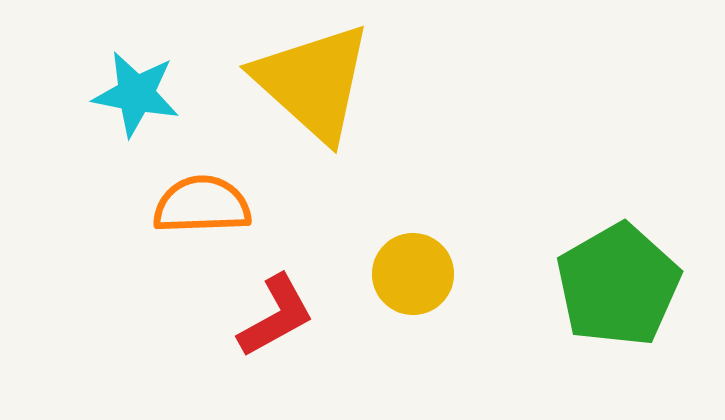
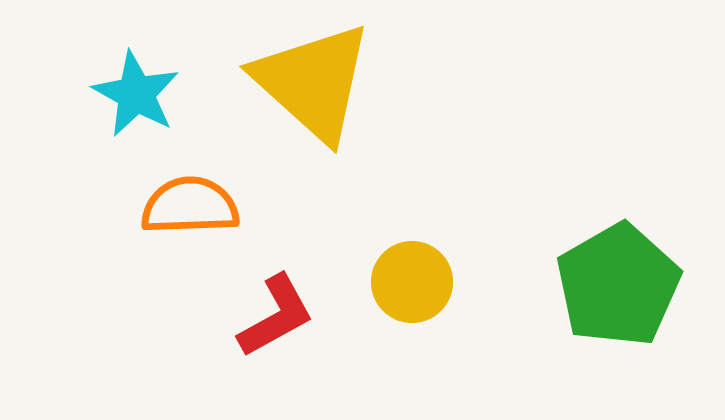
cyan star: rotated 18 degrees clockwise
orange semicircle: moved 12 px left, 1 px down
yellow circle: moved 1 px left, 8 px down
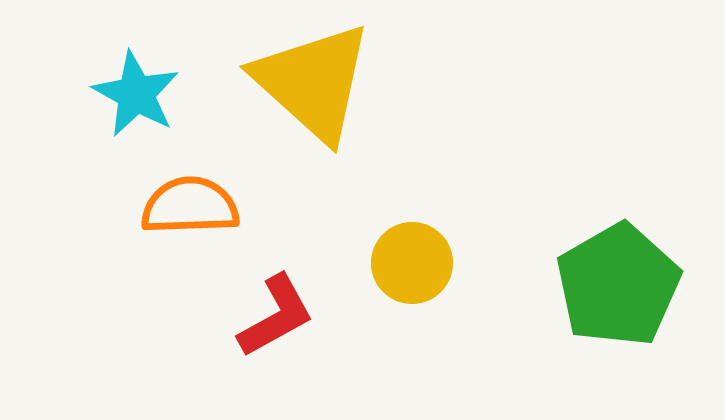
yellow circle: moved 19 px up
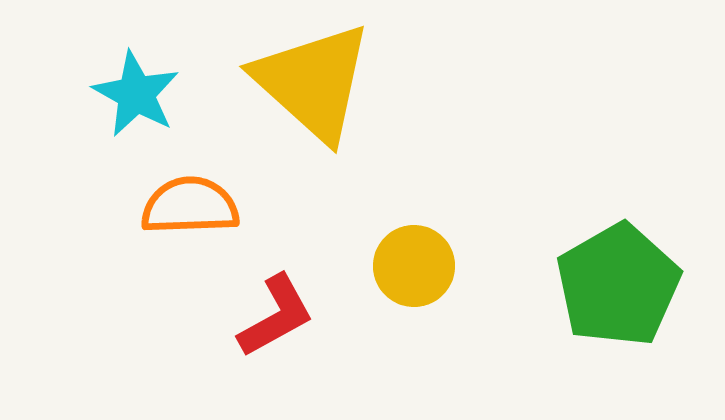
yellow circle: moved 2 px right, 3 px down
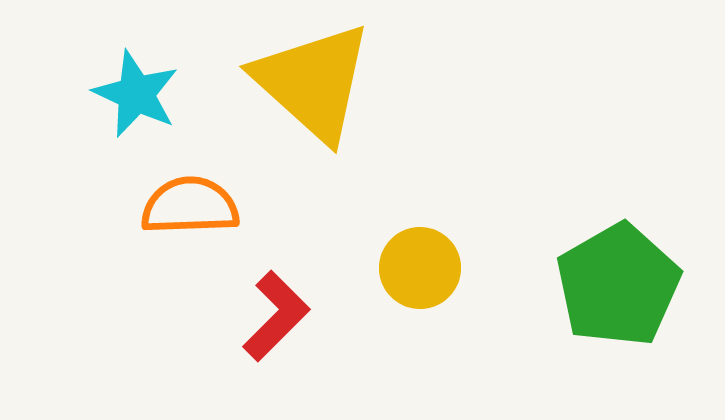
cyan star: rotated 4 degrees counterclockwise
yellow circle: moved 6 px right, 2 px down
red L-shape: rotated 16 degrees counterclockwise
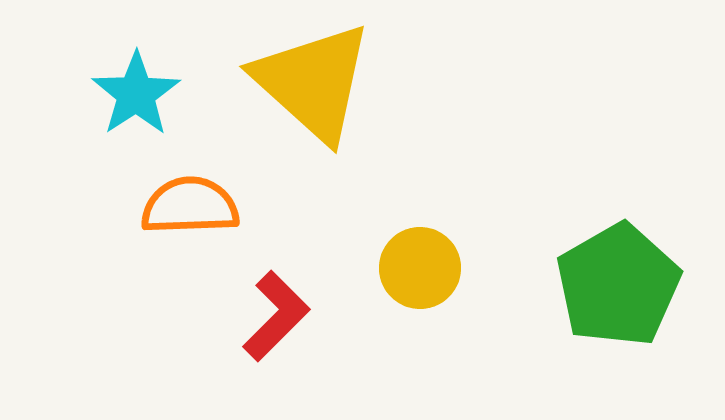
cyan star: rotated 14 degrees clockwise
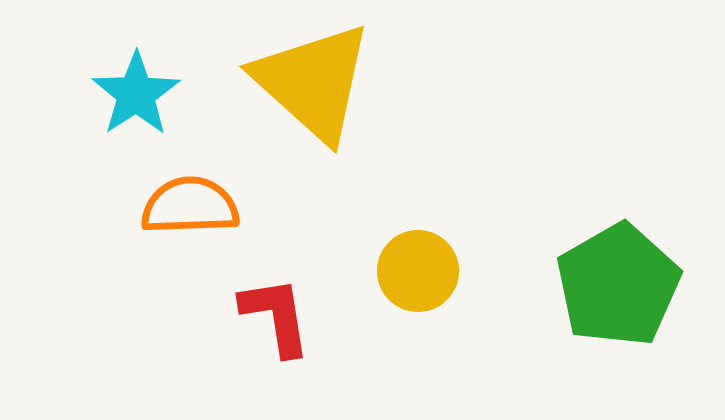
yellow circle: moved 2 px left, 3 px down
red L-shape: rotated 54 degrees counterclockwise
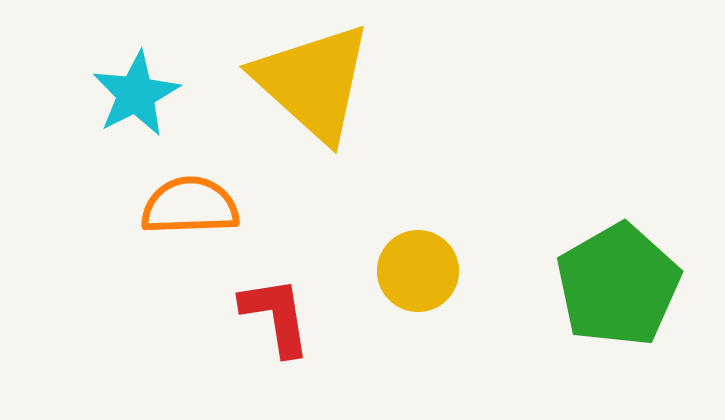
cyan star: rotated 6 degrees clockwise
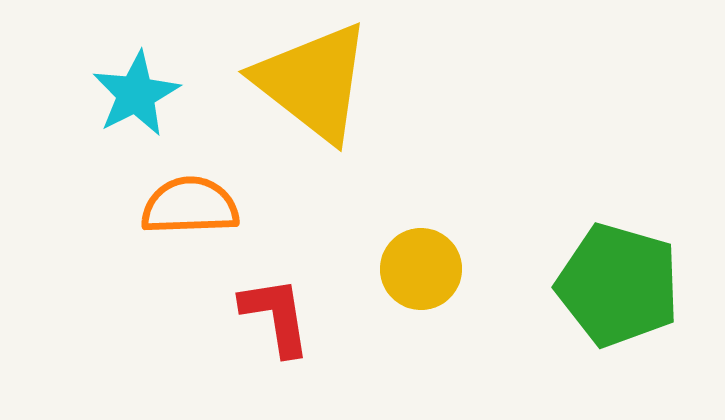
yellow triangle: rotated 4 degrees counterclockwise
yellow circle: moved 3 px right, 2 px up
green pentagon: rotated 26 degrees counterclockwise
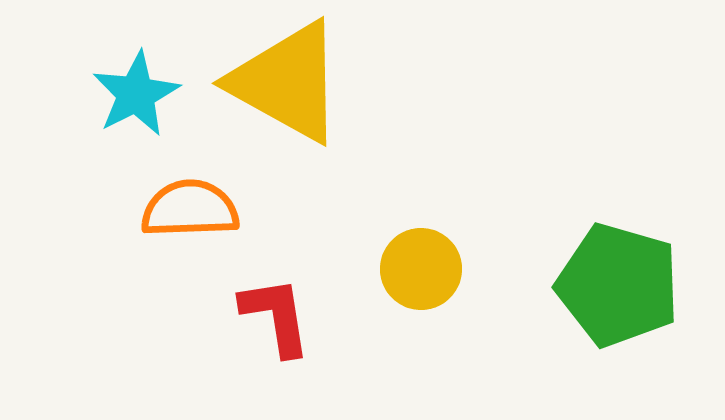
yellow triangle: moved 26 px left; rotated 9 degrees counterclockwise
orange semicircle: moved 3 px down
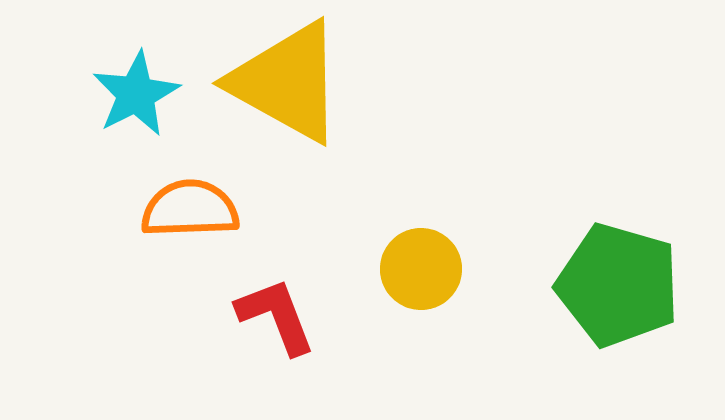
red L-shape: rotated 12 degrees counterclockwise
